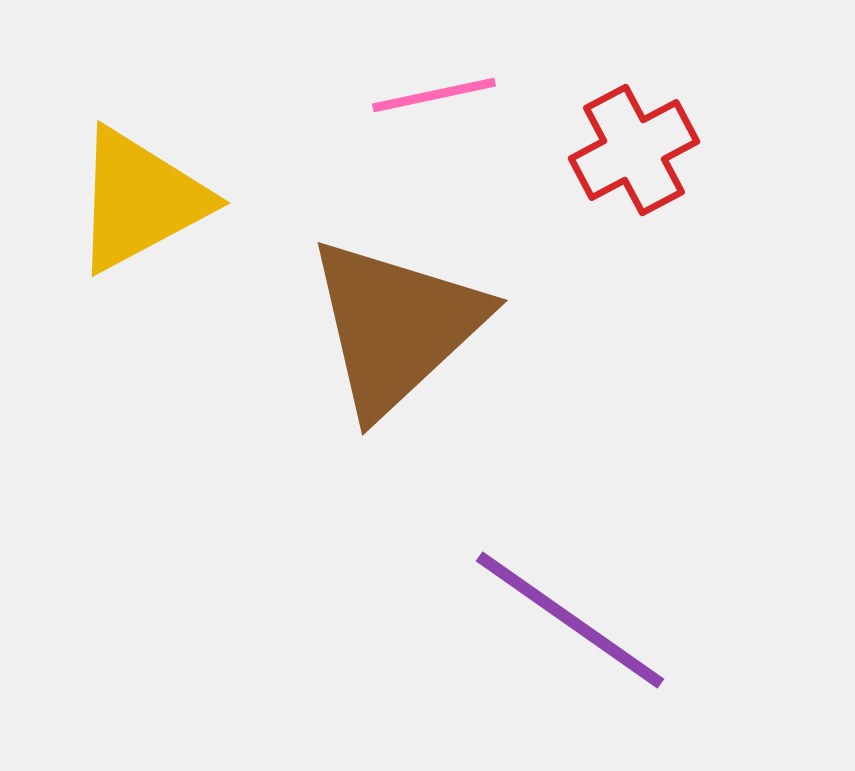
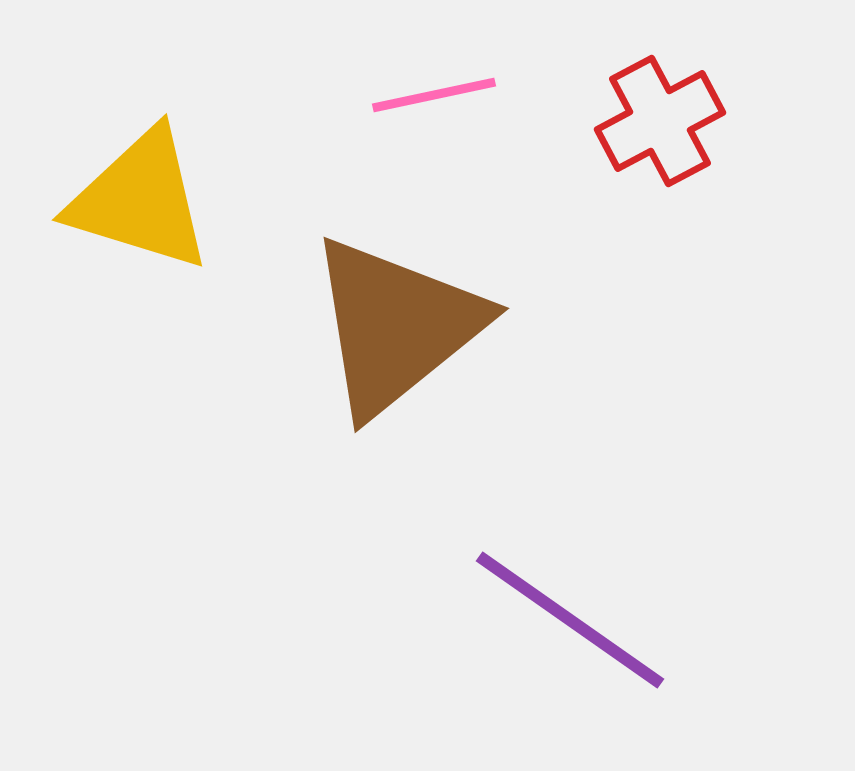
red cross: moved 26 px right, 29 px up
yellow triangle: rotated 45 degrees clockwise
brown triangle: rotated 4 degrees clockwise
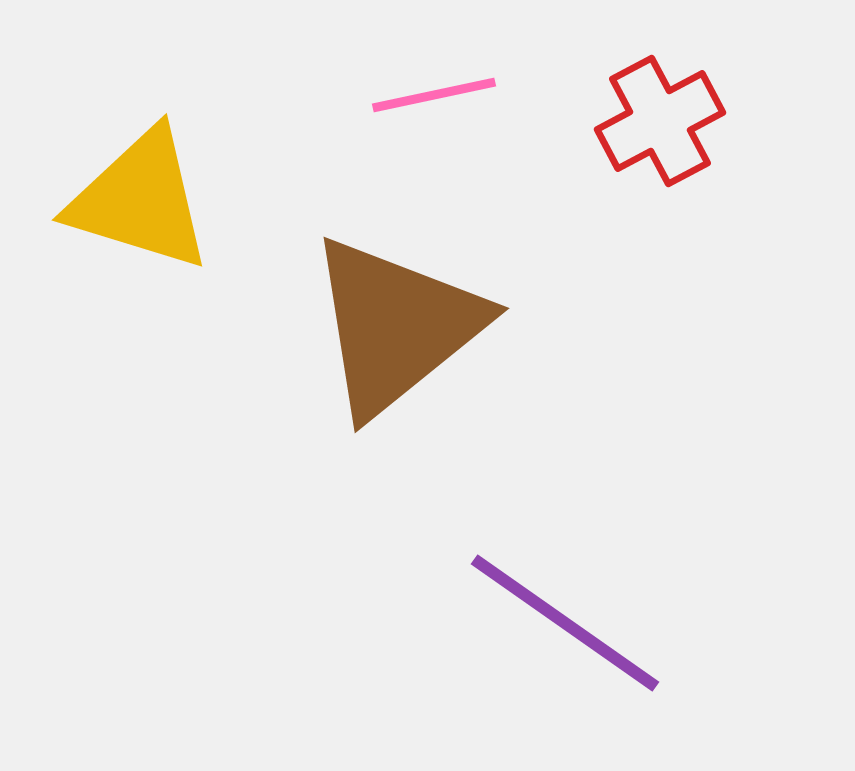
purple line: moved 5 px left, 3 px down
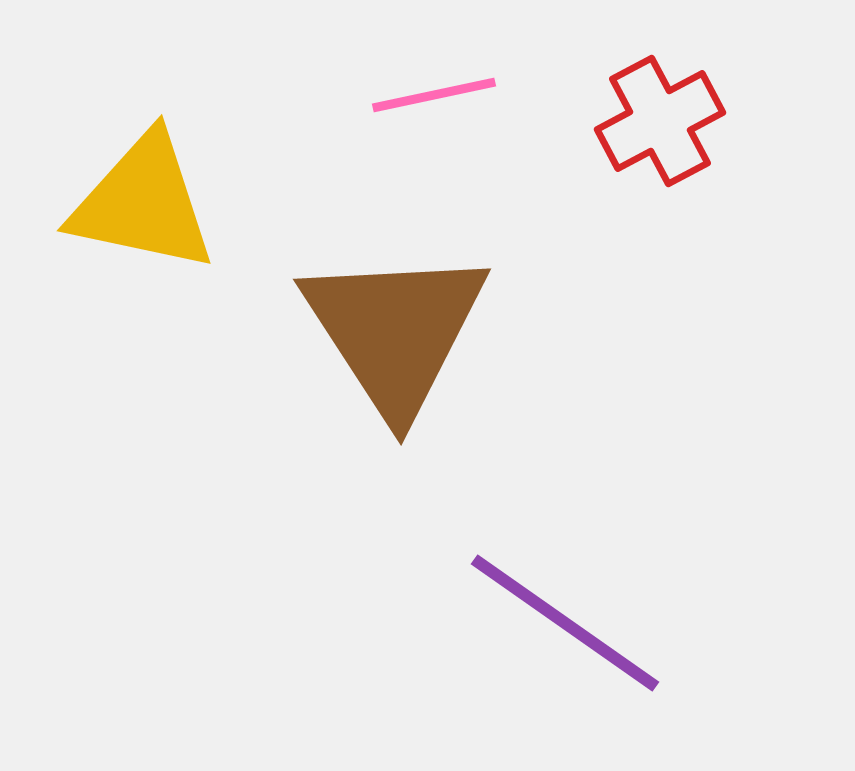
yellow triangle: moved 3 px right, 3 px down; rotated 5 degrees counterclockwise
brown triangle: moved 1 px left, 5 px down; rotated 24 degrees counterclockwise
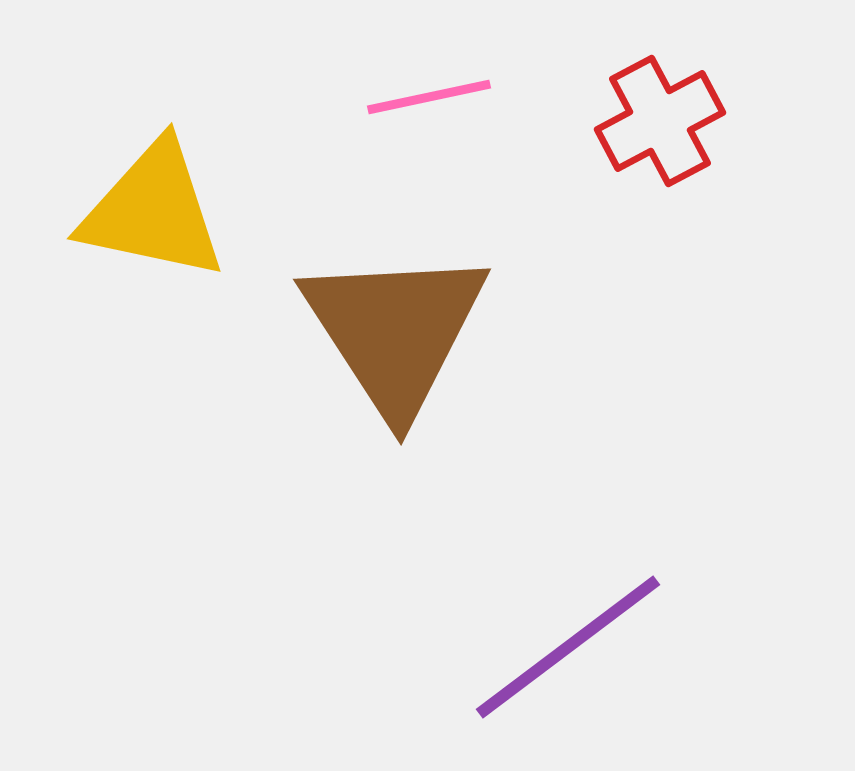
pink line: moved 5 px left, 2 px down
yellow triangle: moved 10 px right, 8 px down
purple line: moved 3 px right, 24 px down; rotated 72 degrees counterclockwise
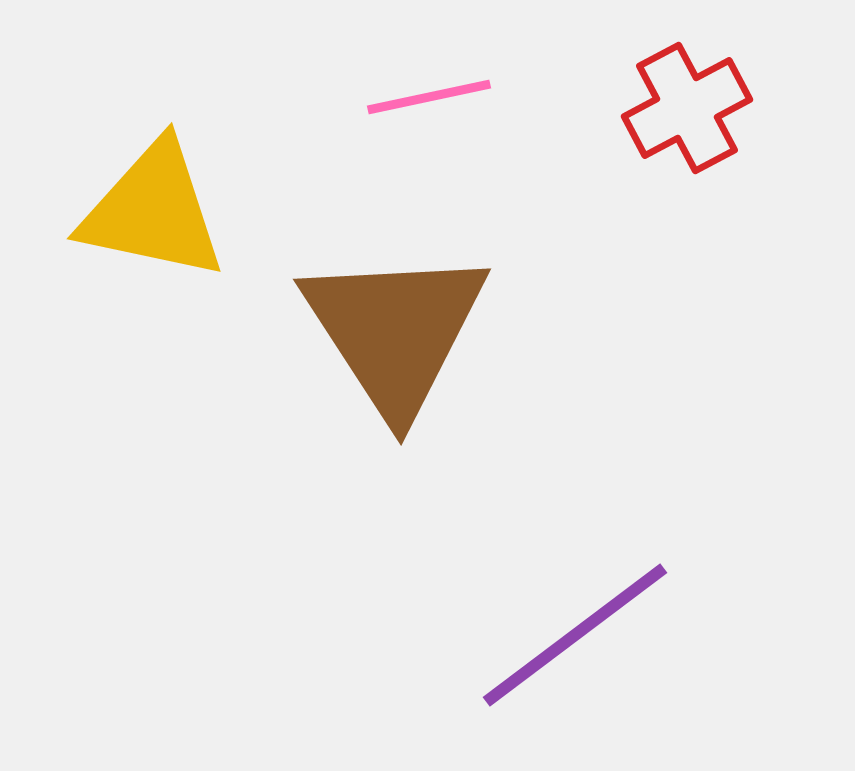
red cross: moved 27 px right, 13 px up
purple line: moved 7 px right, 12 px up
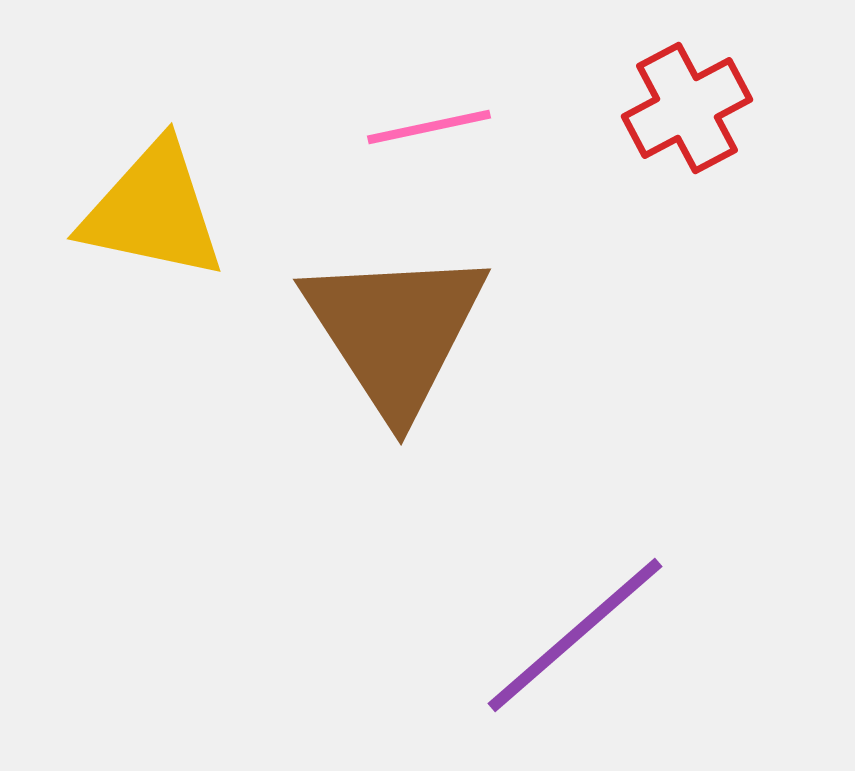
pink line: moved 30 px down
purple line: rotated 4 degrees counterclockwise
